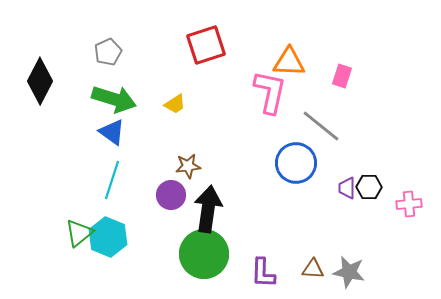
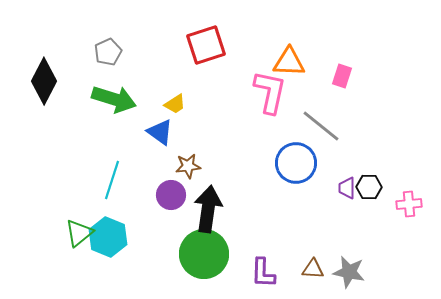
black diamond: moved 4 px right
blue triangle: moved 48 px right
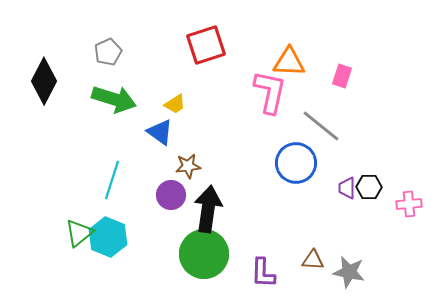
brown triangle: moved 9 px up
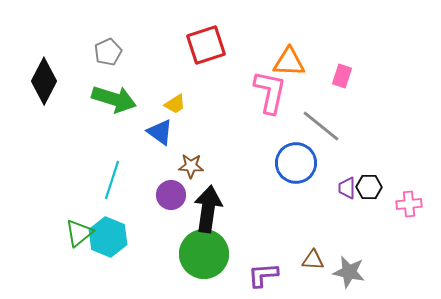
brown star: moved 3 px right; rotated 10 degrees clockwise
purple L-shape: moved 2 px down; rotated 84 degrees clockwise
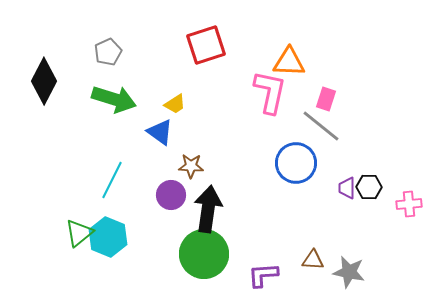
pink rectangle: moved 16 px left, 23 px down
cyan line: rotated 9 degrees clockwise
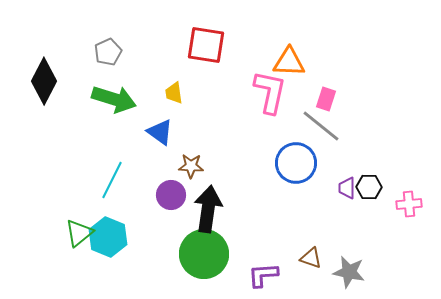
red square: rotated 27 degrees clockwise
yellow trapezoid: moved 1 px left, 11 px up; rotated 115 degrees clockwise
brown triangle: moved 2 px left, 2 px up; rotated 15 degrees clockwise
